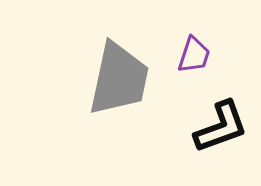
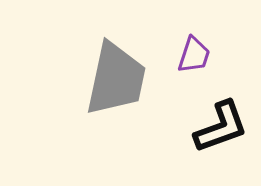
gray trapezoid: moved 3 px left
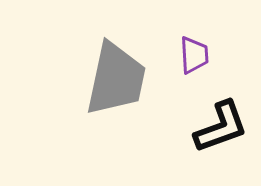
purple trapezoid: rotated 21 degrees counterclockwise
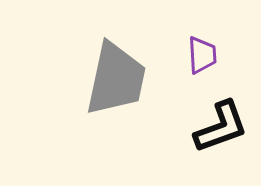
purple trapezoid: moved 8 px right
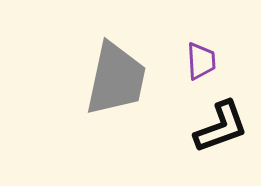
purple trapezoid: moved 1 px left, 6 px down
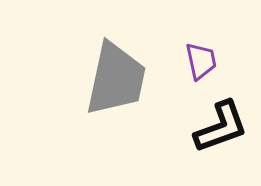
purple trapezoid: rotated 9 degrees counterclockwise
